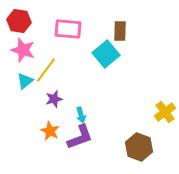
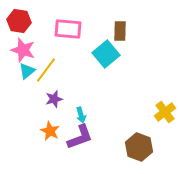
cyan triangle: moved 2 px right, 10 px up
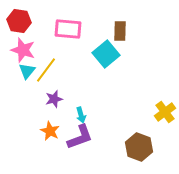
cyan triangle: rotated 12 degrees counterclockwise
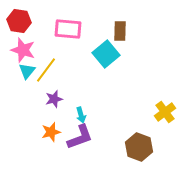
orange star: moved 1 px right, 1 px down; rotated 30 degrees clockwise
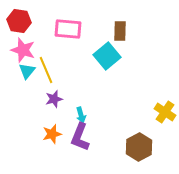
cyan square: moved 1 px right, 2 px down
yellow line: rotated 60 degrees counterclockwise
yellow cross: rotated 20 degrees counterclockwise
orange star: moved 1 px right, 2 px down
purple L-shape: rotated 132 degrees clockwise
brown hexagon: rotated 12 degrees clockwise
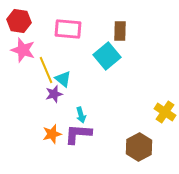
cyan triangle: moved 36 px right, 8 px down; rotated 30 degrees counterclockwise
purple star: moved 5 px up
purple L-shape: moved 2 px left, 3 px up; rotated 72 degrees clockwise
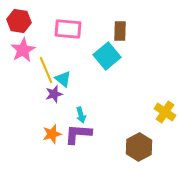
pink star: rotated 25 degrees clockwise
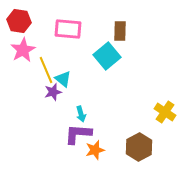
purple star: moved 1 px left, 2 px up
cyan arrow: moved 1 px up
orange star: moved 43 px right, 16 px down
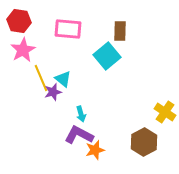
yellow line: moved 5 px left, 8 px down
purple L-shape: moved 1 px right, 1 px down; rotated 24 degrees clockwise
brown hexagon: moved 5 px right, 5 px up
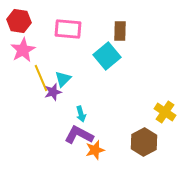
cyan triangle: rotated 36 degrees clockwise
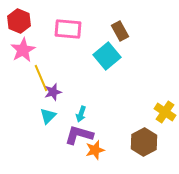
red hexagon: rotated 15 degrees clockwise
brown rectangle: rotated 30 degrees counterclockwise
cyan triangle: moved 15 px left, 37 px down
cyan arrow: rotated 35 degrees clockwise
purple L-shape: rotated 12 degrees counterclockwise
